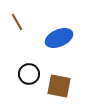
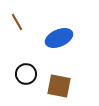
black circle: moved 3 px left
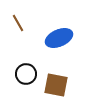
brown line: moved 1 px right, 1 px down
brown square: moved 3 px left, 1 px up
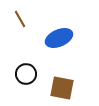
brown line: moved 2 px right, 4 px up
brown square: moved 6 px right, 3 px down
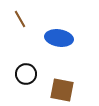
blue ellipse: rotated 32 degrees clockwise
brown square: moved 2 px down
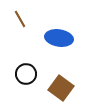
brown square: moved 1 px left, 2 px up; rotated 25 degrees clockwise
